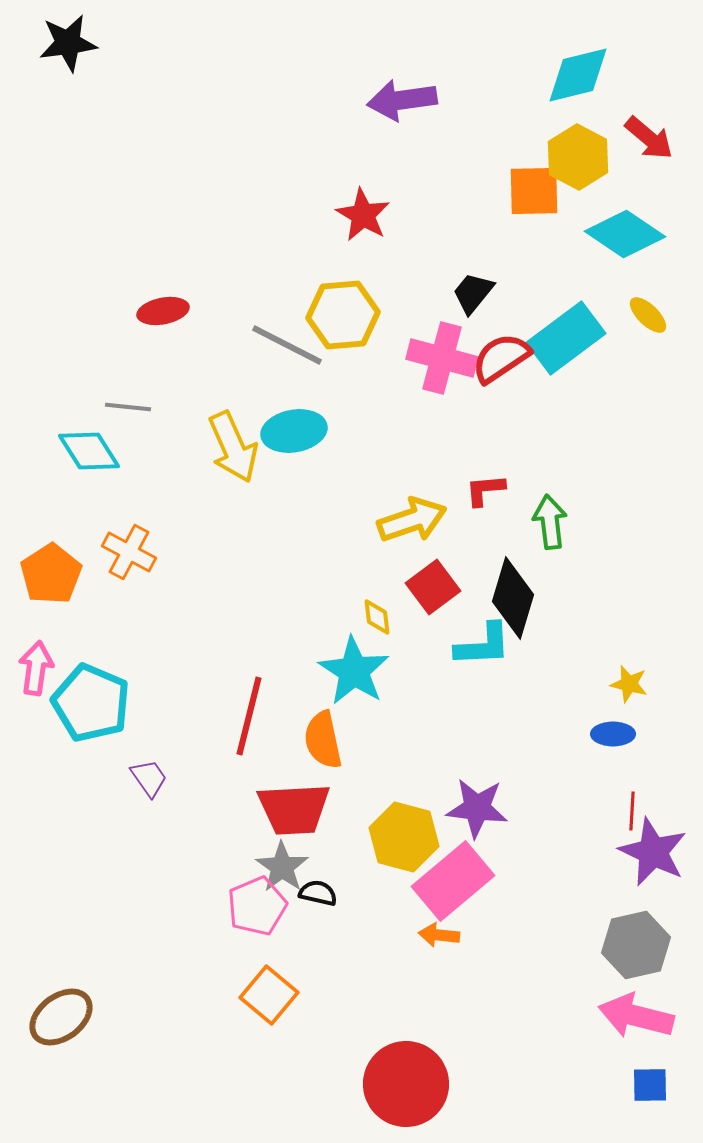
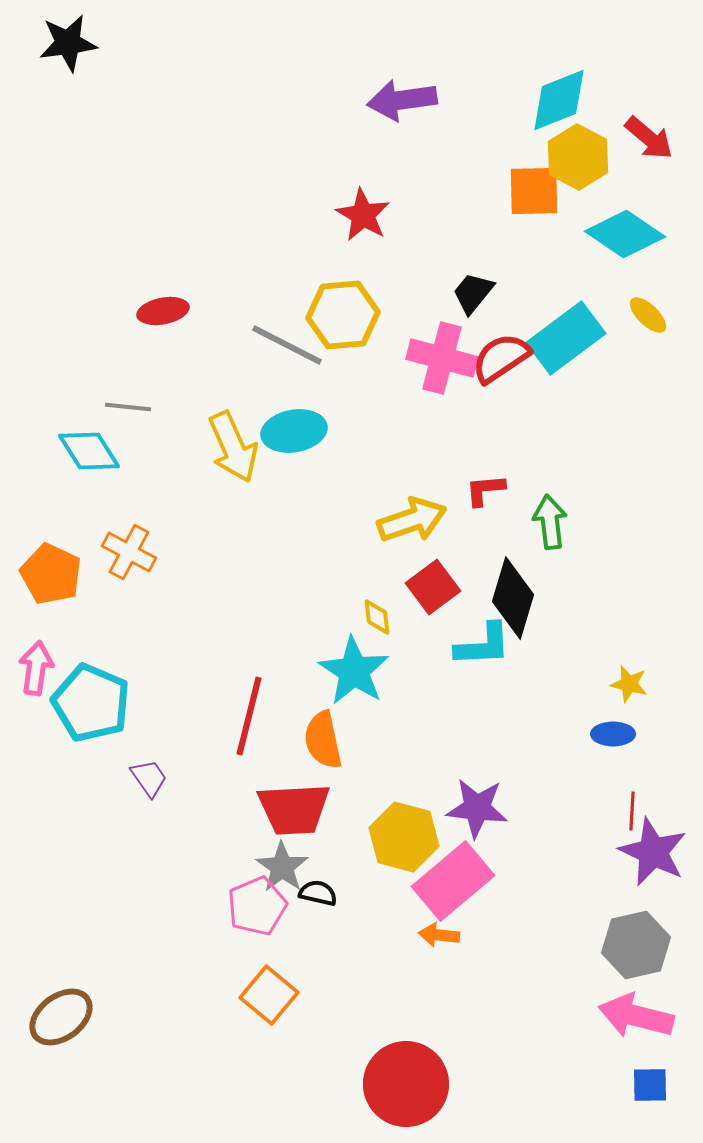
cyan diamond at (578, 75): moved 19 px left, 25 px down; rotated 8 degrees counterclockwise
orange pentagon at (51, 574): rotated 14 degrees counterclockwise
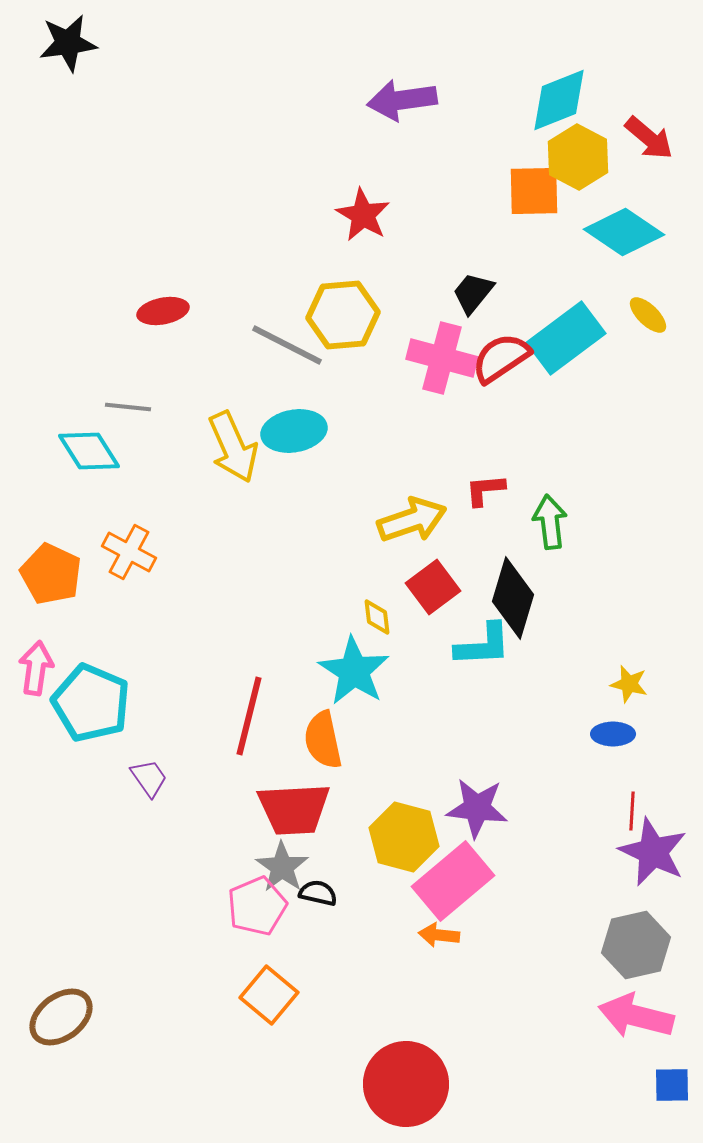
cyan diamond at (625, 234): moved 1 px left, 2 px up
blue square at (650, 1085): moved 22 px right
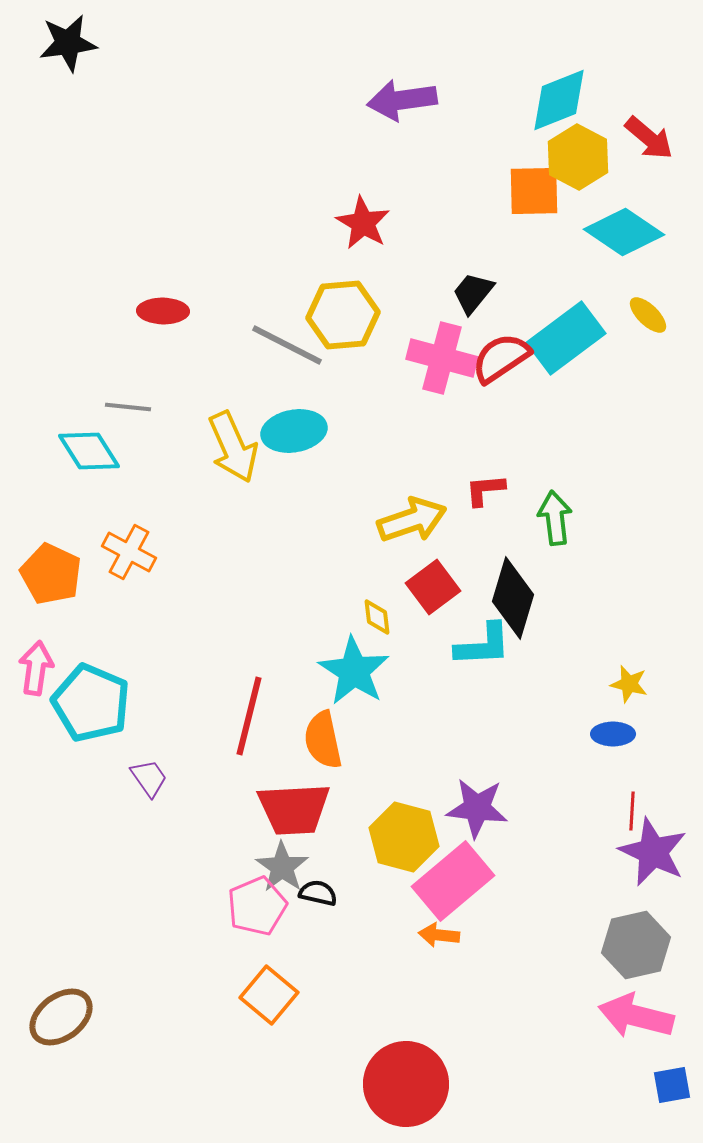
red star at (363, 215): moved 8 px down
red ellipse at (163, 311): rotated 12 degrees clockwise
green arrow at (550, 522): moved 5 px right, 4 px up
blue square at (672, 1085): rotated 9 degrees counterclockwise
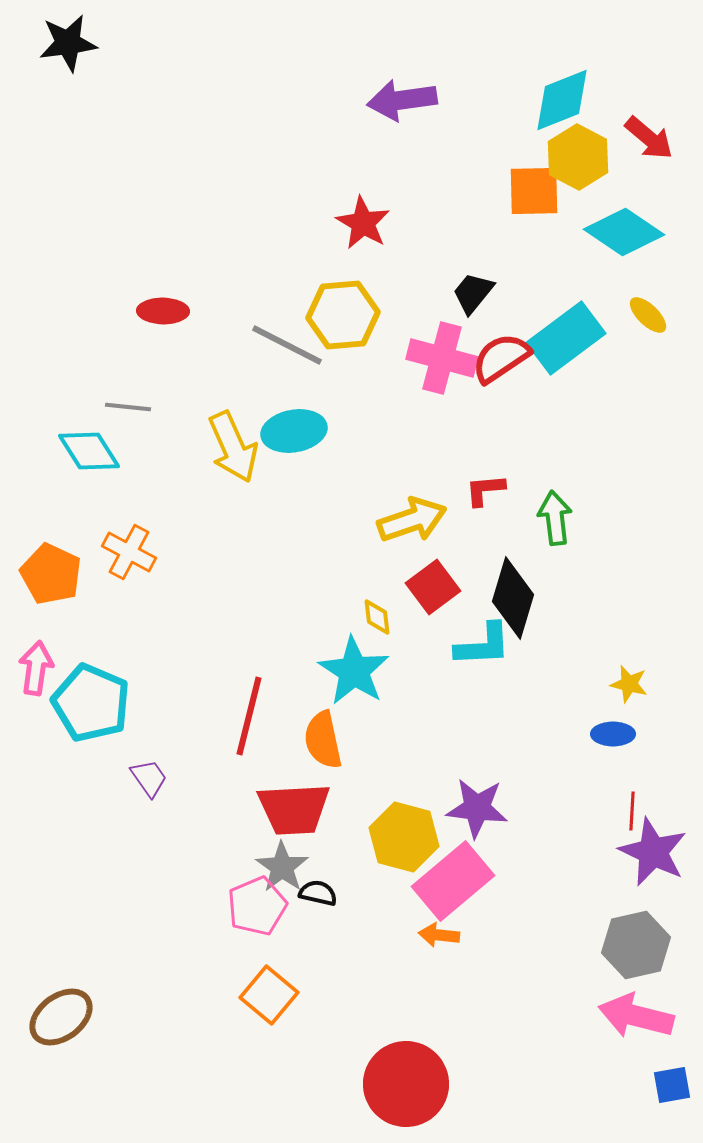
cyan diamond at (559, 100): moved 3 px right
